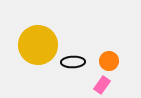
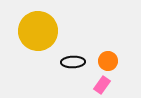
yellow circle: moved 14 px up
orange circle: moved 1 px left
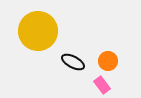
black ellipse: rotated 30 degrees clockwise
pink rectangle: rotated 72 degrees counterclockwise
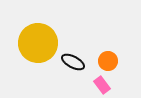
yellow circle: moved 12 px down
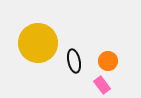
black ellipse: moved 1 px right, 1 px up; rotated 50 degrees clockwise
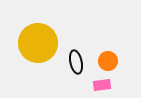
black ellipse: moved 2 px right, 1 px down
pink rectangle: rotated 60 degrees counterclockwise
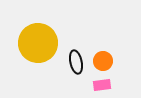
orange circle: moved 5 px left
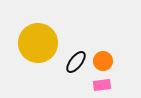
black ellipse: rotated 50 degrees clockwise
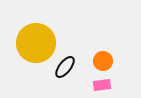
yellow circle: moved 2 px left
black ellipse: moved 11 px left, 5 px down
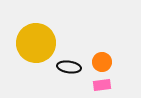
orange circle: moved 1 px left, 1 px down
black ellipse: moved 4 px right; rotated 60 degrees clockwise
